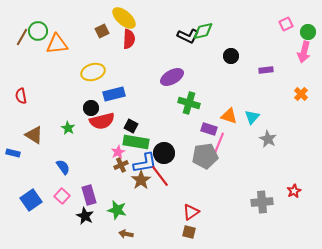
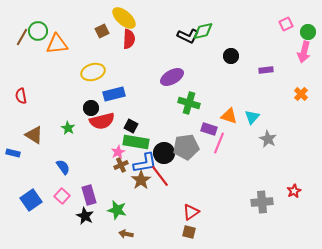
gray pentagon at (205, 156): moved 19 px left, 9 px up
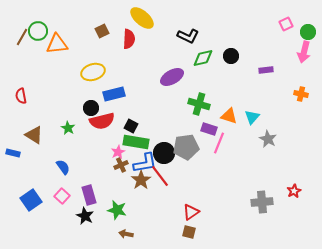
yellow ellipse at (124, 18): moved 18 px right
green diamond at (203, 31): moved 27 px down
orange cross at (301, 94): rotated 32 degrees counterclockwise
green cross at (189, 103): moved 10 px right, 1 px down
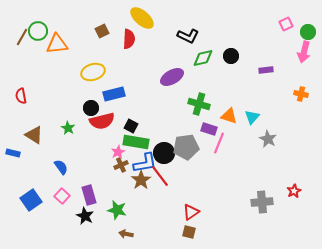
blue semicircle at (63, 167): moved 2 px left
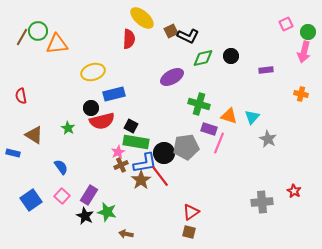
brown square at (102, 31): moved 69 px right
red star at (294, 191): rotated 16 degrees counterclockwise
purple rectangle at (89, 195): rotated 48 degrees clockwise
green star at (117, 210): moved 10 px left, 2 px down
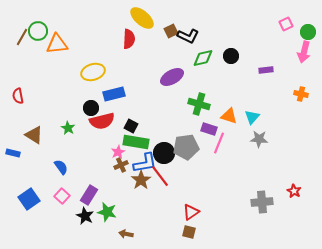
red semicircle at (21, 96): moved 3 px left
gray star at (268, 139): moved 9 px left; rotated 24 degrees counterclockwise
blue square at (31, 200): moved 2 px left, 1 px up
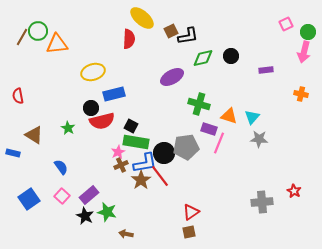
black L-shape at (188, 36): rotated 35 degrees counterclockwise
purple rectangle at (89, 195): rotated 18 degrees clockwise
brown square at (189, 232): rotated 24 degrees counterclockwise
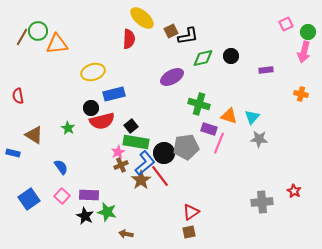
black square at (131, 126): rotated 24 degrees clockwise
blue L-shape at (145, 163): rotated 30 degrees counterclockwise
purple rectangle at (89, 195): rotated 42 degrees clockwise
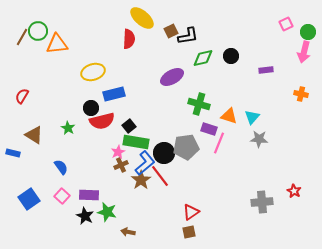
red semicircle at (18, 96): moved 4 px right; rotated 42 degrees clockwise
black square at (131, 126): moved 2 px left
brown arrow at (126, 234): moved 2 px right, 2 px up
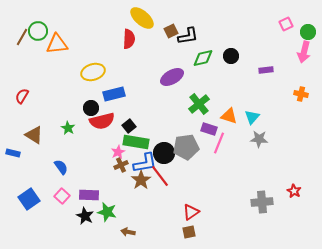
green cross at (199, 104): rotated 35 degrees clockwise
blue L-shape at (145, 163): rotated 30 degrees clockwise
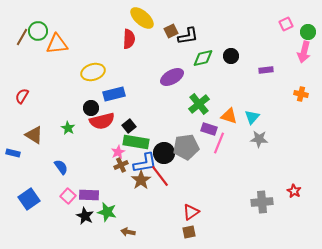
pink square at (62, 196): moved 6 px right
